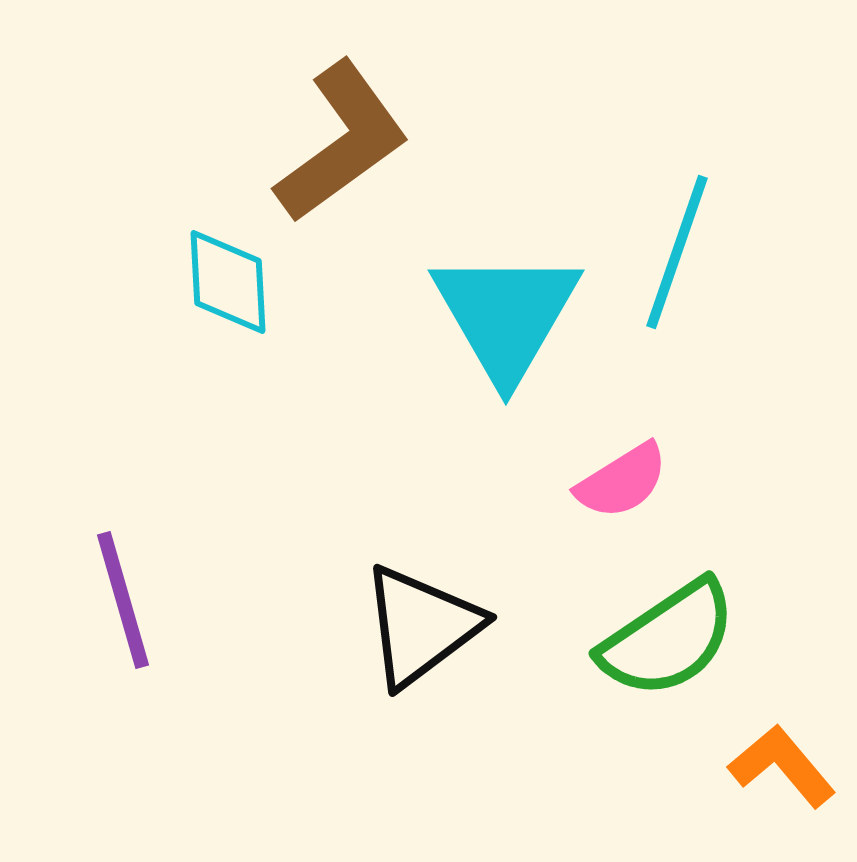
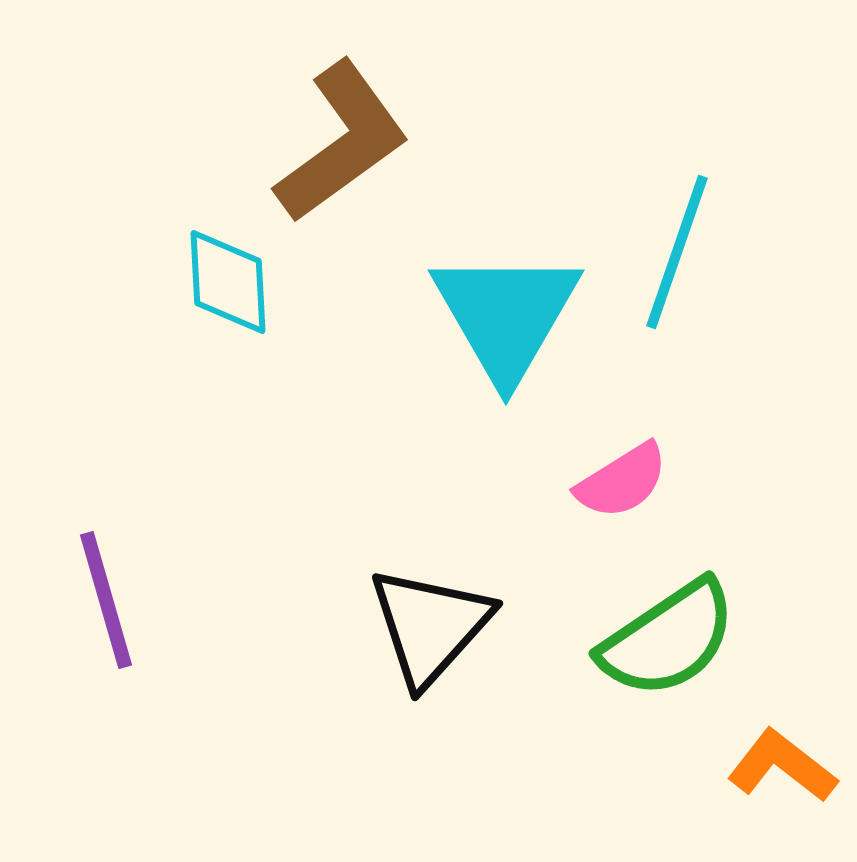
purple line: moved 17 px left
black triangle: moved 9 px right; rotated 11 degrees counterclockwise
orange L-shape: rotated 12 degrees counterclockwise
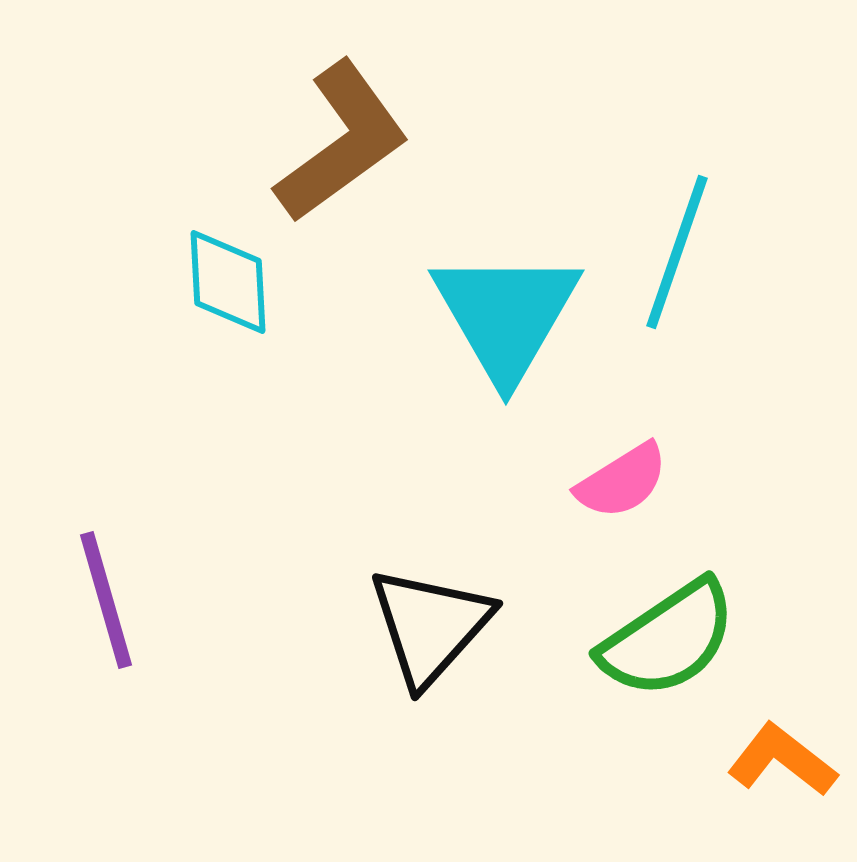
orange L-shape: moved 6 px up
